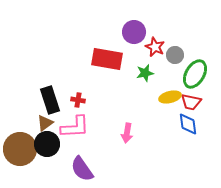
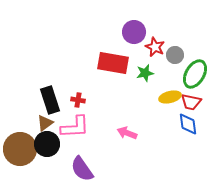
red rectangle: moved 6 px right, 4 px down
pink arrow: rotated 102 degrees clockwise
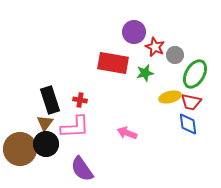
red cross: moved 2 px right
brown triangle: rotated 18 degrees counterclockwise
black circle: moved 1 px left
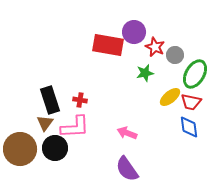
red rectangle: moved 5 px left, 18 px up
yellow ellipse: rotated 25 degrees counterclockwise
blue diamond: moved 1 px right, 3 px down
black circle: moved 9 px right, 4 px down
purple semicircle: moved 45 px right
